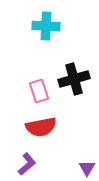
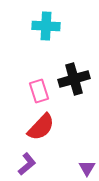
red semicircle: rotated 36 degrees counterclockwise
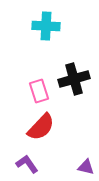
purple L-shape: rotated 85 degrees counterclockwise
purple triangle: moved 1 px left, 1 px up; rotated 48 degrees counterclockwise
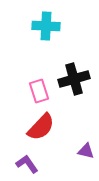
purple triangle: moved 16 px up
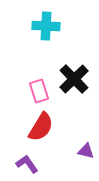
black cross: rotated 28 degrees counterclockwise
red semicircle: rotated 12 degrees counterclockwise
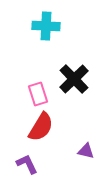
pink rectangle: moved 1 px left, 3 px down
purple L-shape: rotated 10 degrees clockwise
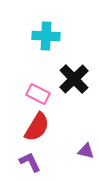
cyan cross: moved 10 px down
pink rectangle: rotated 45 degrees counterclockwise
red semicircle: moved 4 px left
purple L-shape: moved 3 px right, 2 px up
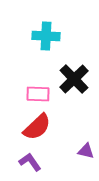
pink rectangle: rotated 25 degrees counterclockwise
red semicircle: rotated 16 degrees clockwise
purple L-shape: rotated 10 degrees counterclockwise
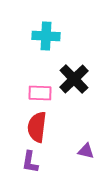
pink rectangle: moved 2 px right, 1 px up
red semicircle: rotated 140 degrees clockwise
purple L-shape: rotated 135 degrees counterclockwise
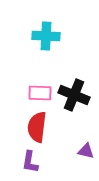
black cross: moved 16 px down; rotated 24 degrees counterclockwise
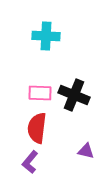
red semicircle: moved 1 px down
purple L-shape: rotated 30 degrees clockwise
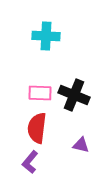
purple triangle: moved 5 px left, 6 px up
